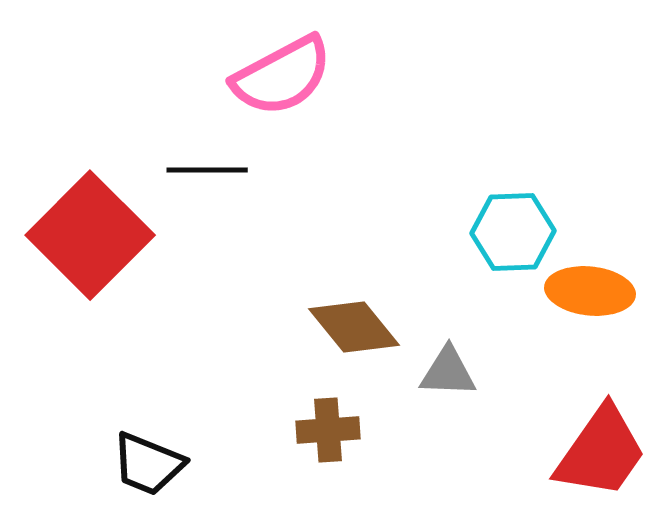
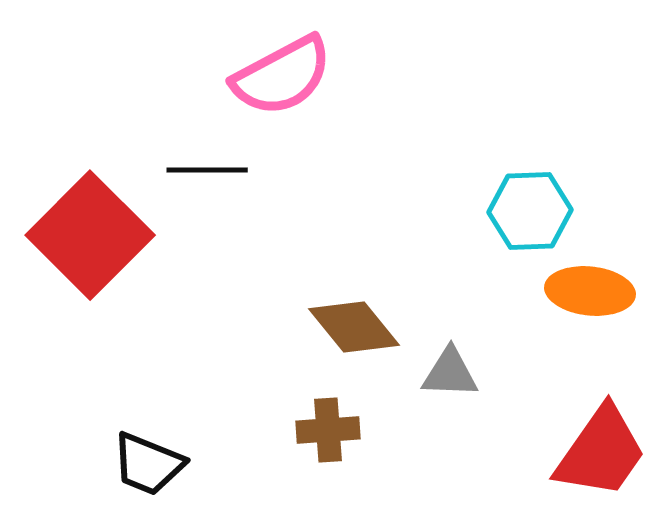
cyan hexagon: moved 17 px right, 21 px up
gray triangle: moved 2 px right, 1 px down
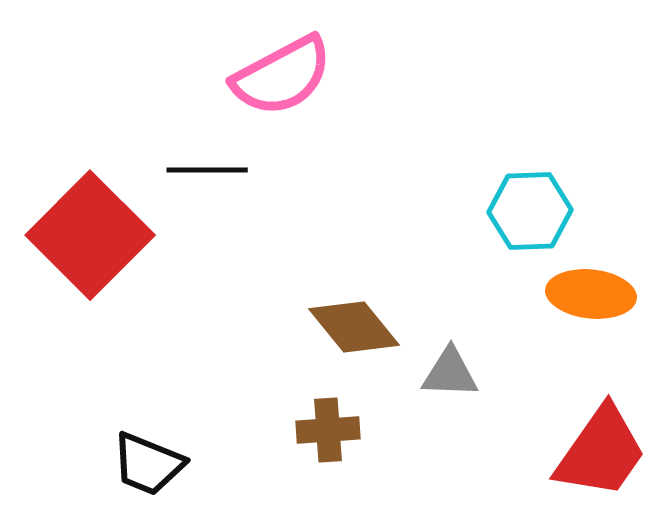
orange ellipse: moved 1 px right, 3 px down
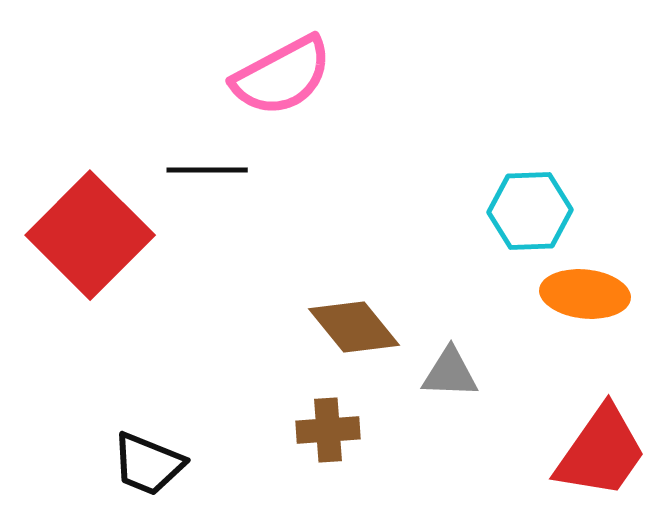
orange ellipse: moved 6 px left
